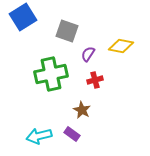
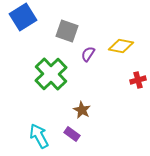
green cross: rotated 32 degrees counterclockwise
red cross: moved 43 px right
cyan arrow: rotated 75 degrees clockwise
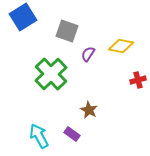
brown star: moved 7 px right
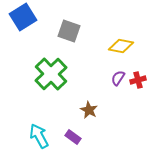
gray square: moved 2 px right
purple semicircle: moved 30 px right, 24 px down
purple rectangle: moved 1 px right, 3 px down
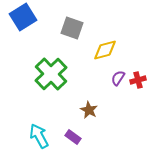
gray square: moved 3 px right, 3 px up
yellow diamond: moved 16 px left, 4 px down; rotated 25 degrees counterclockwise
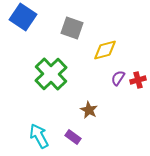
blue square: rotated 24 degrees counterclockwise
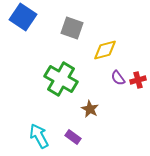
green cross: moved 10 px right, 5 px down; rotated 16 degrees counterclockwise
purple semicircle: rotated 70 degrees counterclockwise
brown star: moved 1 px right, 1 px up
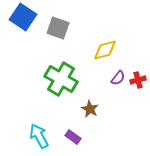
gray square: moved 14 px left
purple semicircle: rotated 105 degrees counterclockwise
